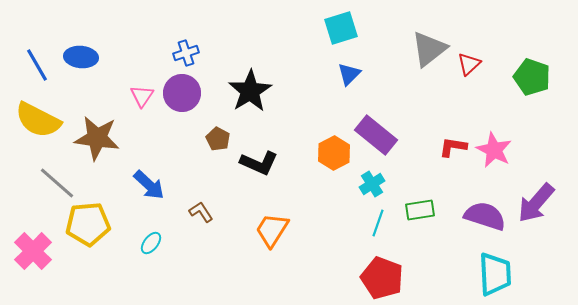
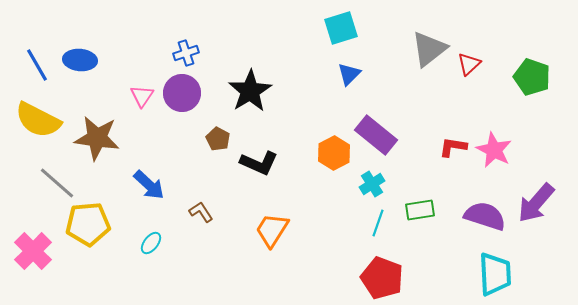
blue ellipse: moved 1 px left, 3 px down
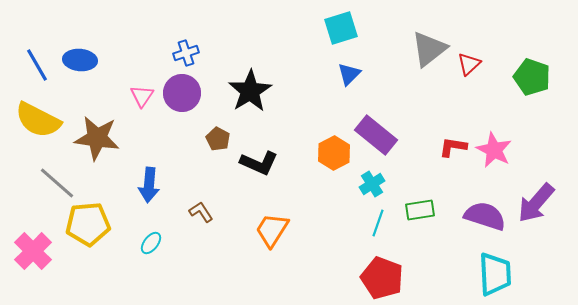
blue arrow: rotated 52 degrees clockwise
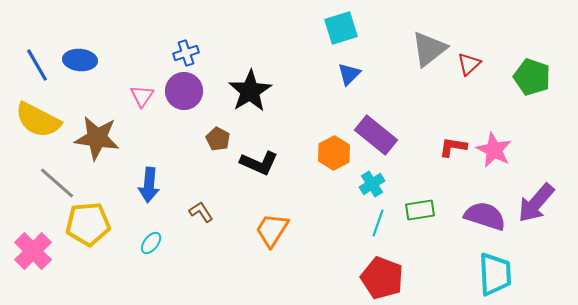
purple circle: moved 2 px right, 2 px up
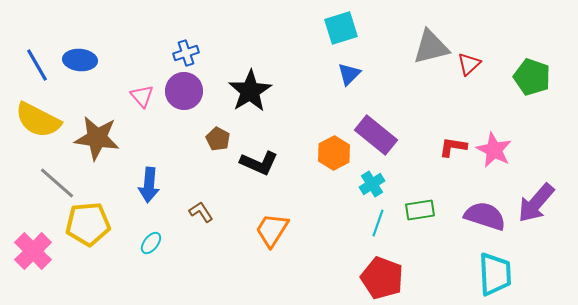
gray triangle: moved 2 px right, 2 px up; rotated 24 degrees clockwise
pink triangle: rotated 15 degrees counterclockwise
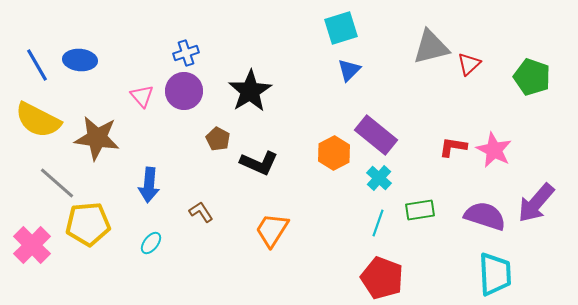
blue triangle: moved 4 px up
cyan cross: moved 7 px right, 6 px up; rotated 15 degrees counterclockwise
pink cross: moved 1 px left, 6 px up
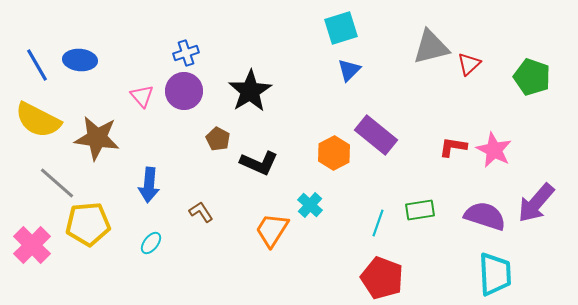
cyan cross: moved 69 px left, 27 px down
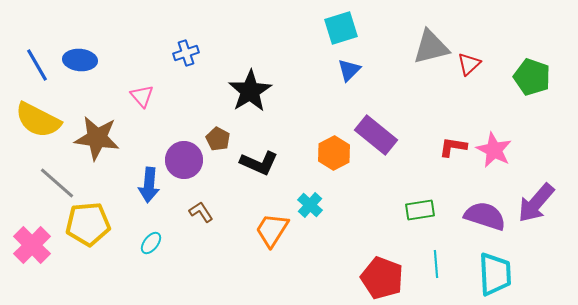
purple circle: moved 69 px down
cyan line: moved 58 px right, 41 px down; rotated 24 degrees counterclockwise
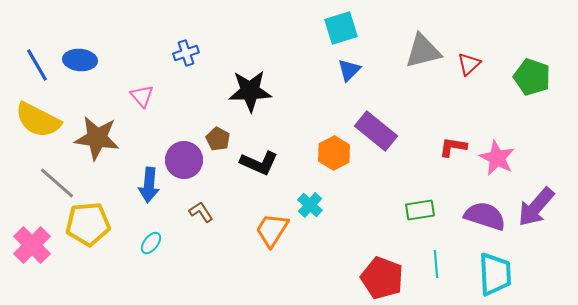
gray triangle: moved 8 px left, 4 px down
black star: rotated 30 degrees clockwise
purple rectangle: moved 4 px up
pink star: moved 3 px right, 8 px down
purple arrow: moved 4 px down
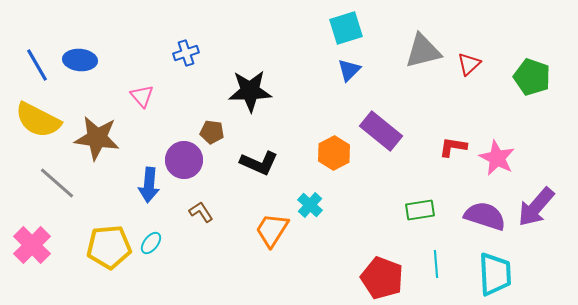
cyan square: moved 5 px right
purple rectangle: moved 5 px right
brown pentagon: moved 6 px left, 7 px up; rotated 20 degrees counterclockwise
yellow pentagon: moved 21 px right, 23 px down
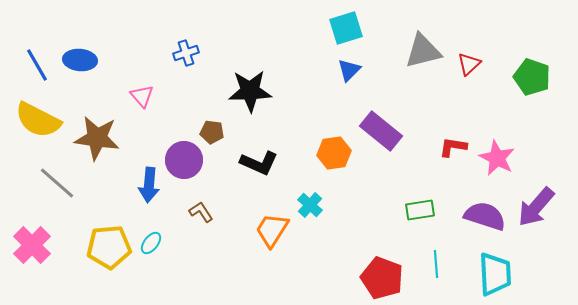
orange hexagon: rotated 20 degrees clockwise
